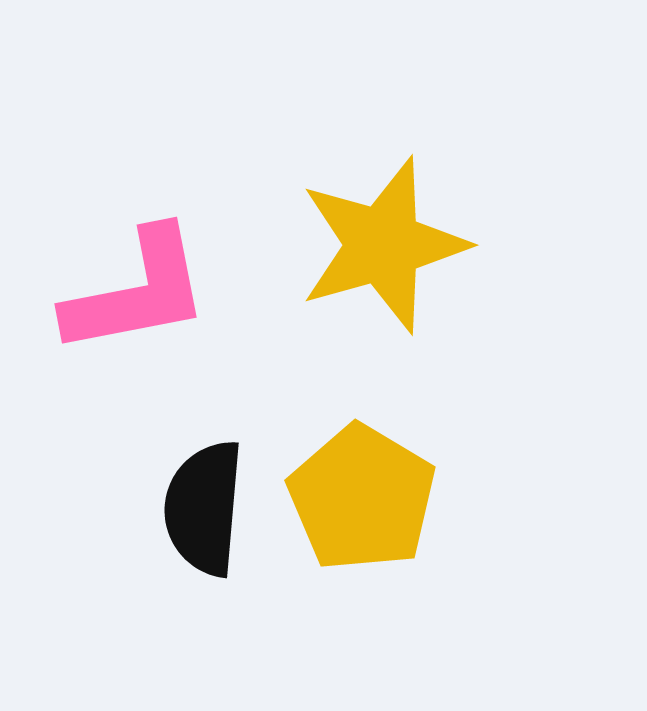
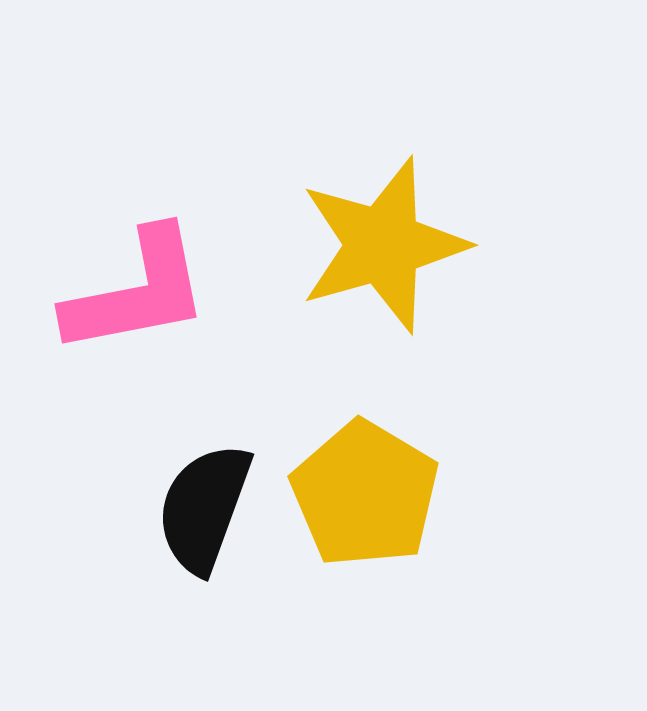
yellow pentagon: moved 3 px right, 4 px up
black semicircle: rotated 15 degrees clockwise
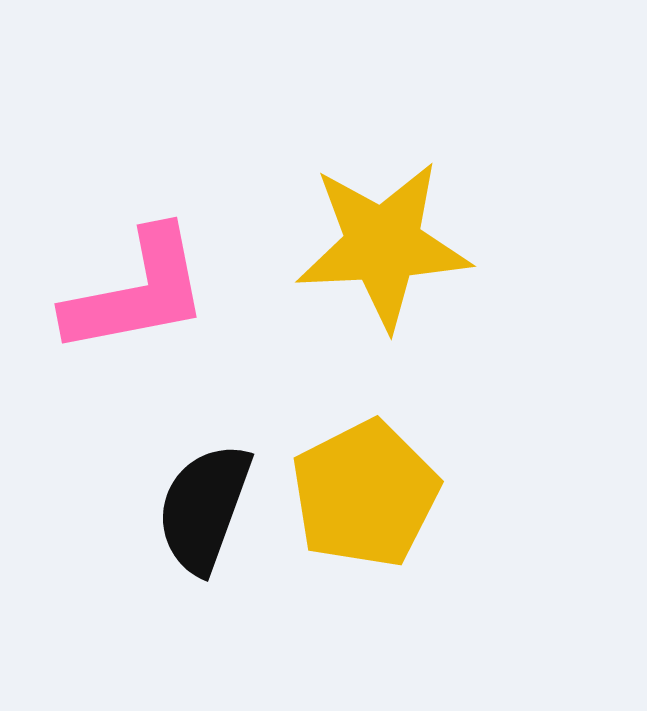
yellow star: rotated 13 degrees clockwise
yellow pentagon: rotated 14 degrees clockwise
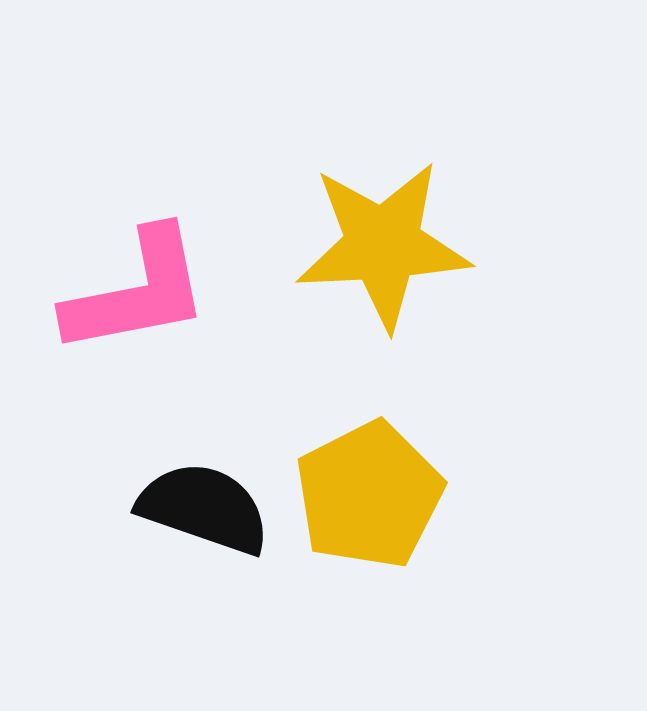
yellow pentagon: moved 4 px right, 1 px down
black semicircle: rotated 89 degrees clockwise
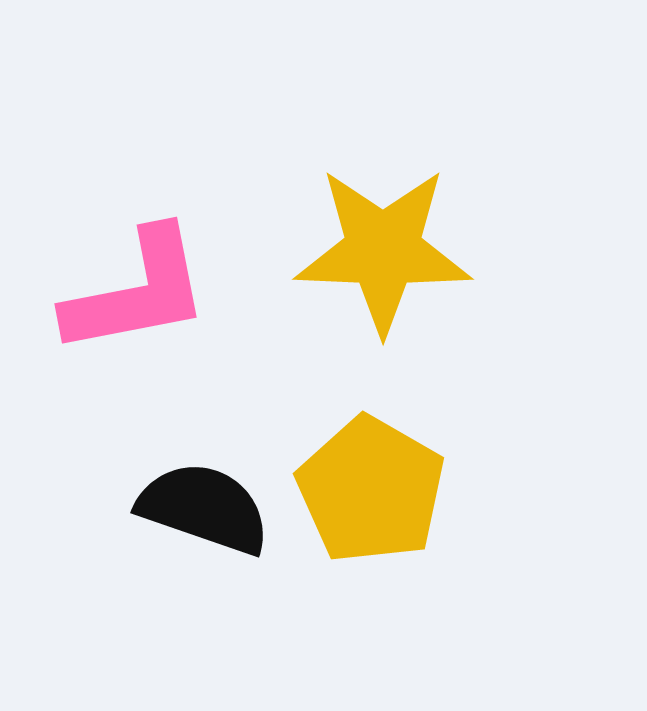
yellow star: moved 5 px down; rotated 5 degrees clockwise
yellow pentagon: moved 2 px right, 5 px up; rotated 15 degrees counterclockwise
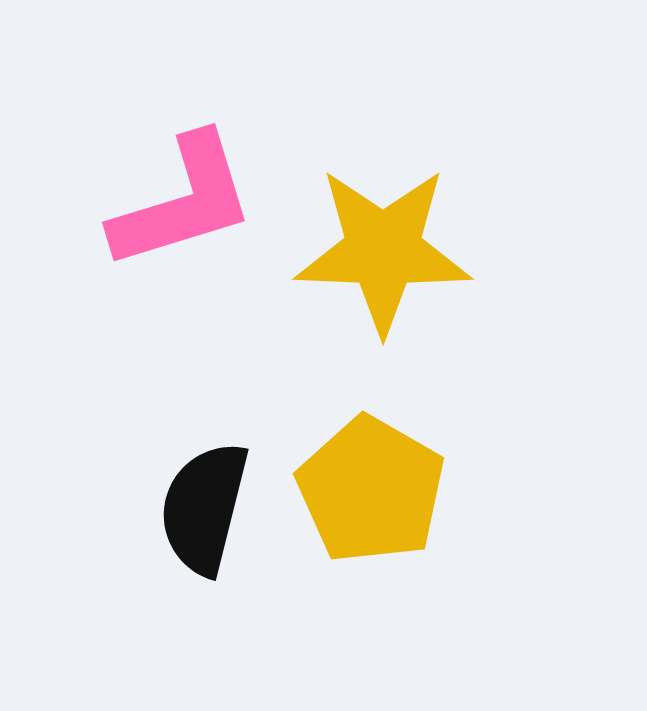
pink L-shape: moved 46 px right, 90 px up; rotated 6 degrees counterclockwise
black semicircle: rotated 95 degrees counterclockwise
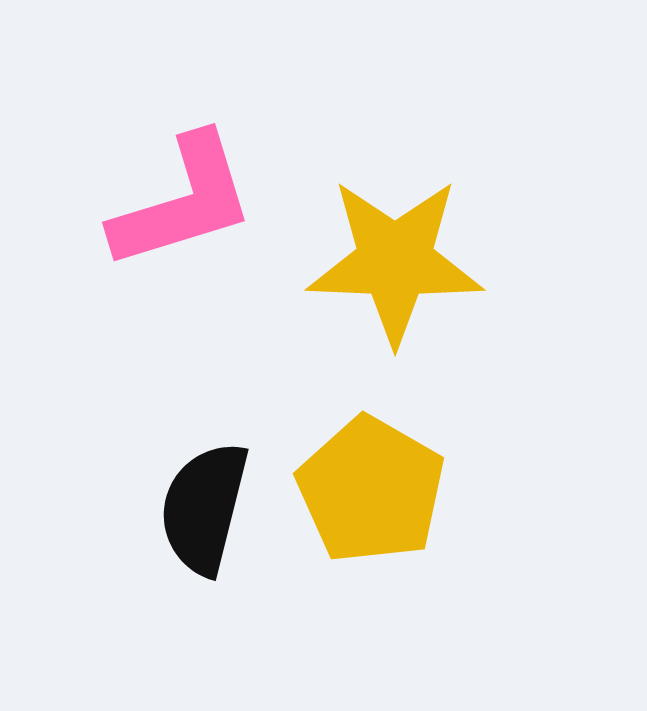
yellow star: moved 12 px right, 11 px down
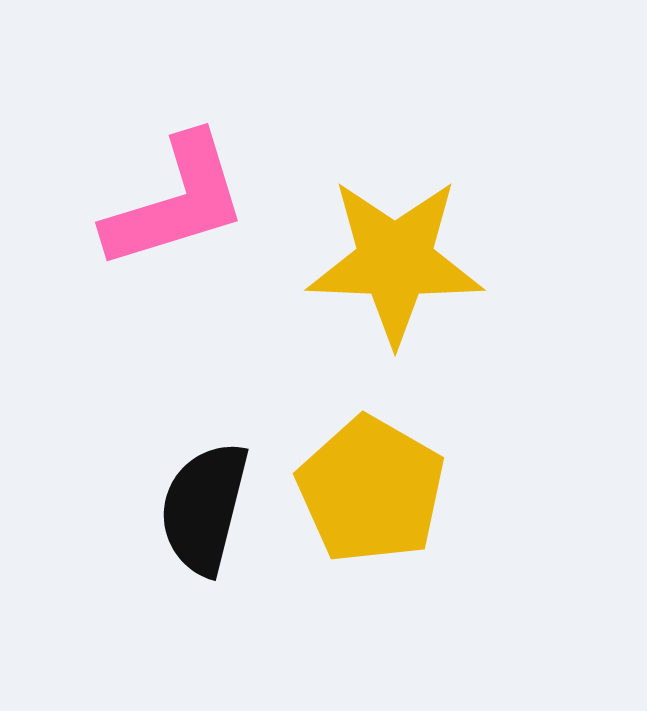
pink L-shape: moved 7 px left
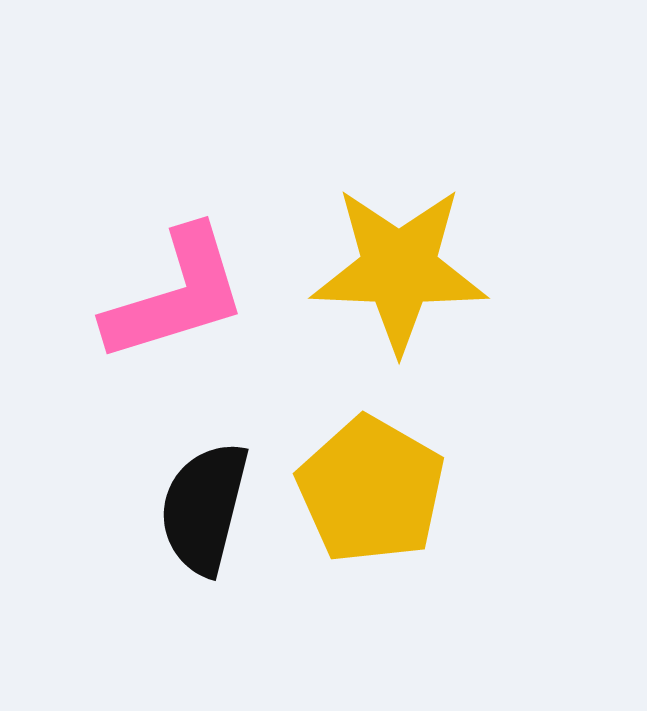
pink L-shape: moved 93 px down
yellow star: moved 4 px right, 8 px down
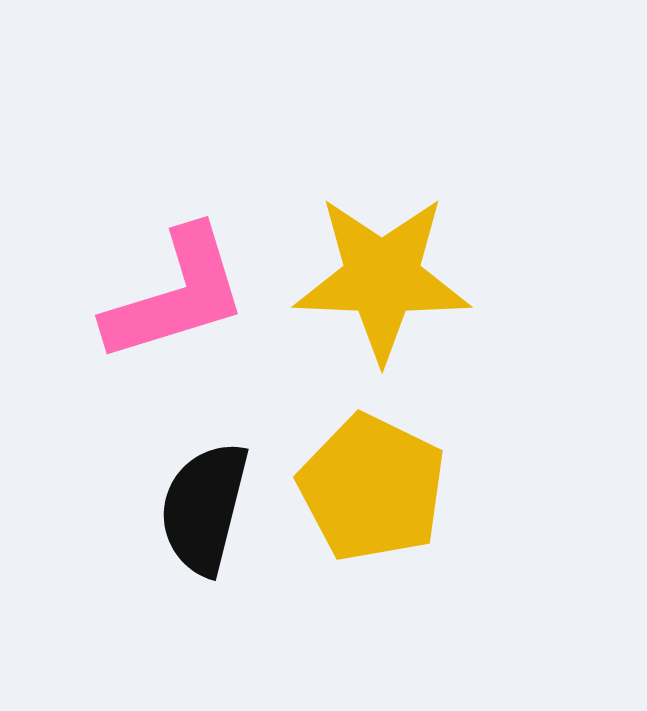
yellow star: moved 17 px left, 9 px down
yellow pentagon: moved 1 px right, 2 px up; rotated 4 degrees counterclockwise
